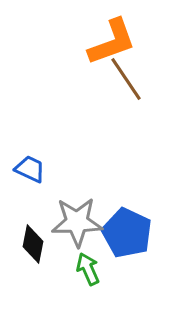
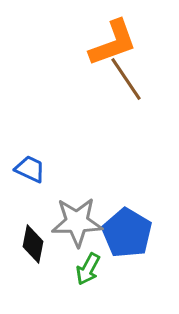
orange L-shape: moved 1 px right, 1 px down
blue pentagon: rotated 6 degrees clockwise
green arrow: rotated 128 degrees counterclockwise
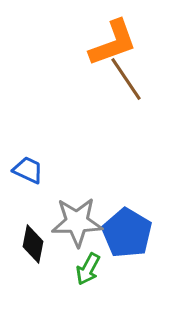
blue trapezoid: moved 2 px left, 1 px down
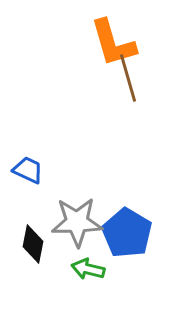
orange L-shape: rotated 94 degrees clockwise
brown line: moved 2 px right, 1 px up; rotated 18 degrees clockwise
green arrow: rotated 76 degrees clockwise
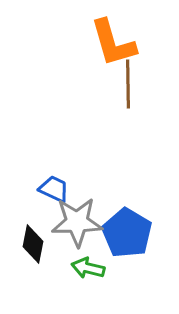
brown line: moved 6 px down; rotated 15 degrees clockwise
blue trapezoid: moved 26 px right, 19 px down
green arrow: moved 1 px up
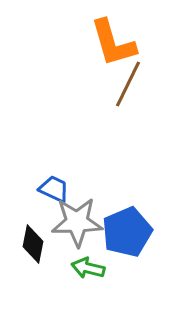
brown line: rotated 27 degrees clockwise
blue pentagon: moved 1 px up; rotated 18 degrees clockwise
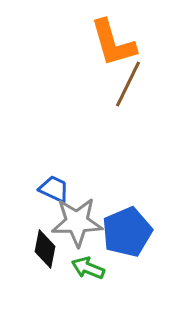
black diamond: moved 12 px right, 5 px down
green arrow: rotated 8 degrees clockwise
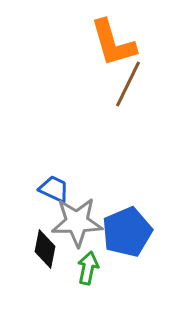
green arrow: rotated 80 degrees clockwise
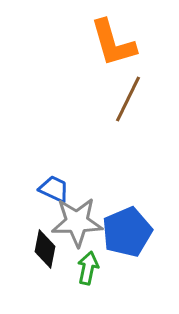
brown line: moved 15 px down
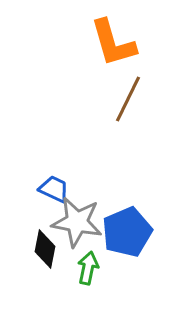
gray star: rotated 12 degrees clockwise
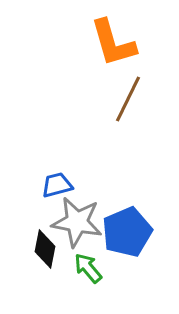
blue trapezoid: moved 3 px right, 4 px up; rotated 40 degrees counterclockwise
green arrow: rotated 52 degrees counterclockwise
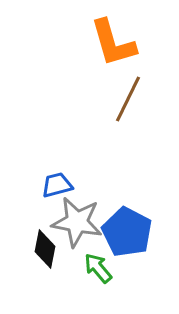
blue pentagon: rotated 21 degrees counterclockwise
green arrow: moved 10 px right
